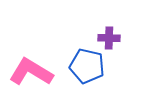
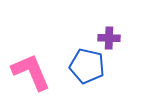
pink L-shape: rotated 36 degrees clockwise
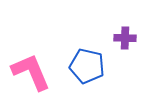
purple cross: moved 16 px right
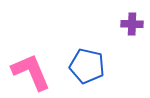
purple cross: moved 7 px right, 14 px up
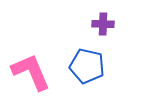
purple cross: moved 29 px left
